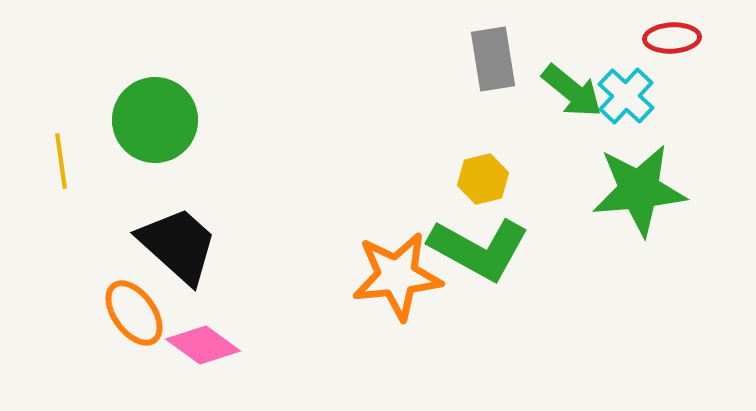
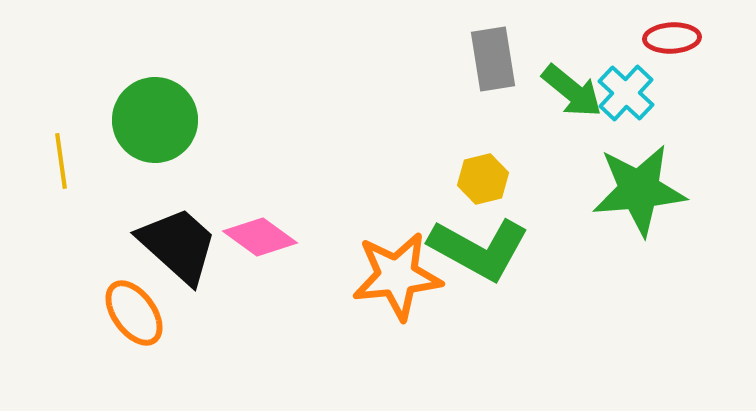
cyan cross: moved 3 px up
pink diamond: moved 57 px right, 108 px up
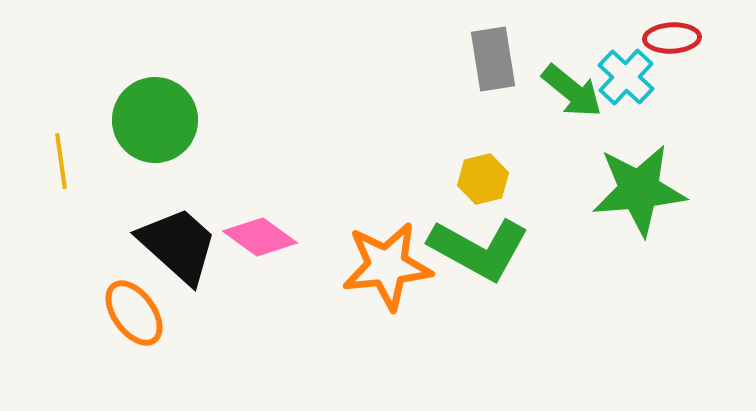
cyan cross: moved 16 px up
orange star: moved 10 px left, 10 px up
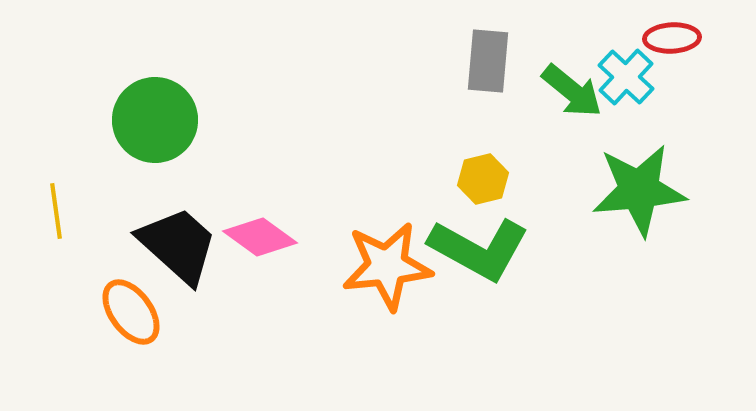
gray rectangle: moved 5 px left, 2 px down; rotated 14 degrees clockwise
yellow line: moved 5 px left, 50 px down
orange ellipse: moved 3 px left, 1 px up
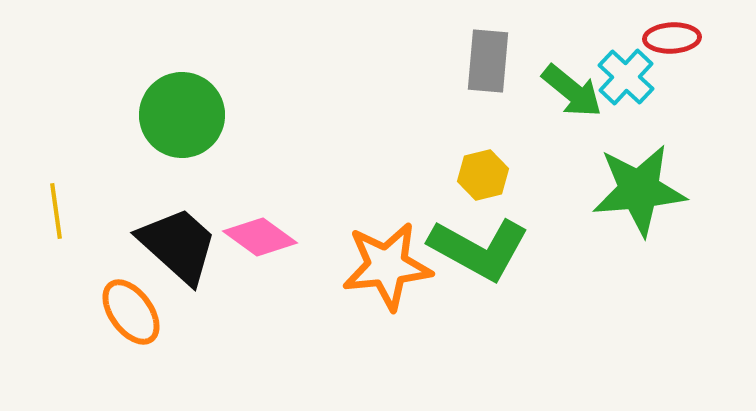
green circle: moved 27 px right, 5 px up
yellow hexagon: moved 4 px up
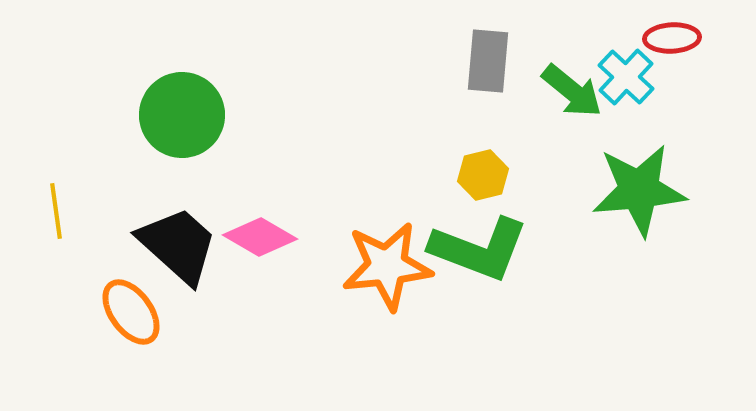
pink diamond: rotated 6 degrees counterclockwise
green L-shape: rotated 8 degrees counterclockwise
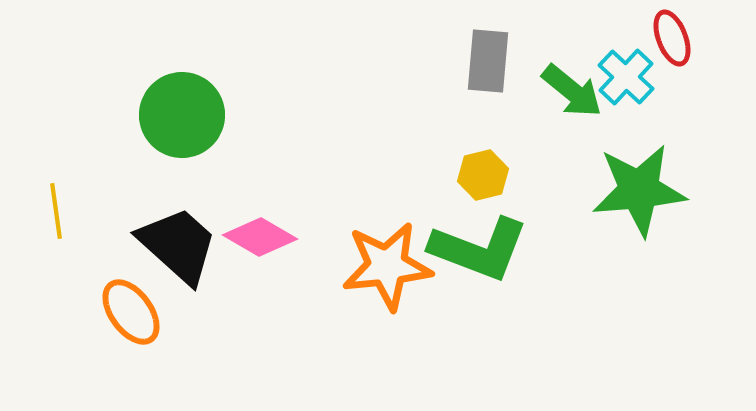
red ellipse: rotated 72 degrees clockwise
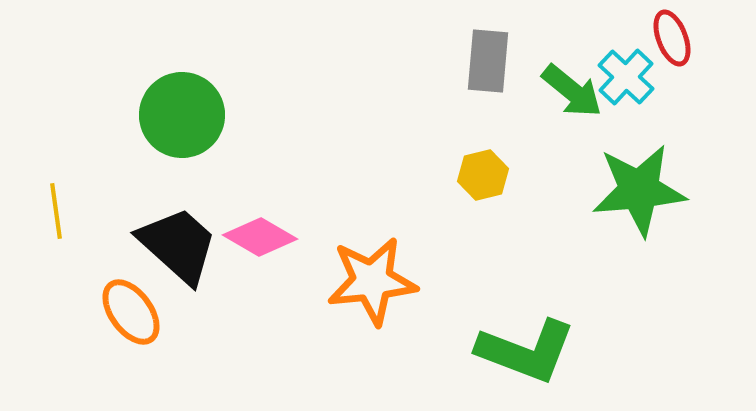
green L-shape: moved 47 px right, 102 px down
orange star: moved 15 px left, 15 px down
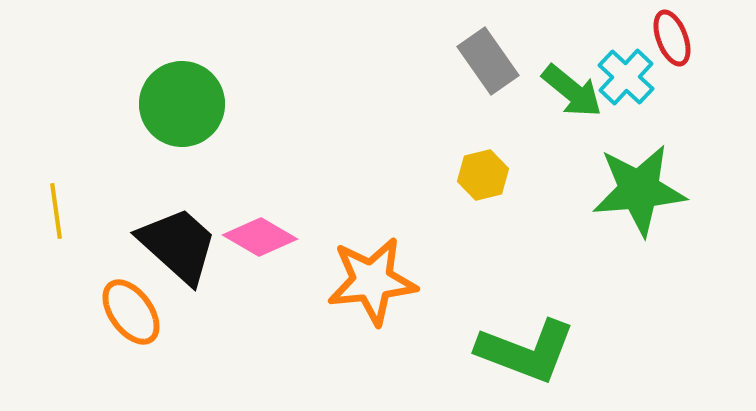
gray rectangle: rotated 40 degrees counterclockwise
green circle: moved 11 px up
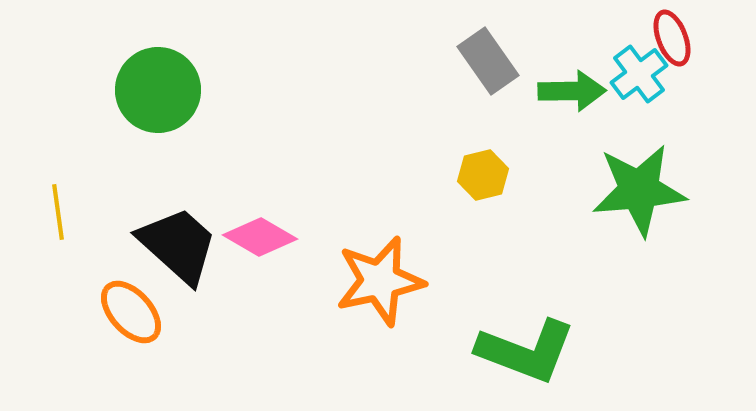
cyan cross: moved 13 px right, 3 px up; rotated 10 degrees clockwise
green arrow: rotated 40 degrees counterclockwise
green circle: moved 24 px left, 14 px up
yellow line: moved 2 px right, 1 px down
orange star: moved 8 px right; rotated 6 degrees counterclockwise
orange ellipse: rotated 6 degrees counterclockwise
